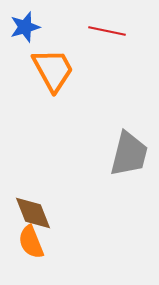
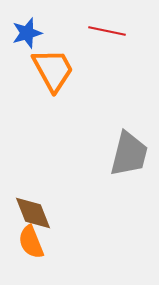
blue star: moved 2 px right, 6 px down
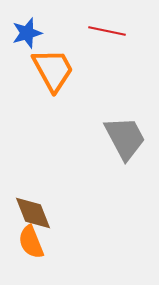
gray trapezoid: moved 4 px left, 16 px up; rotated 42 degrees counterclockwise
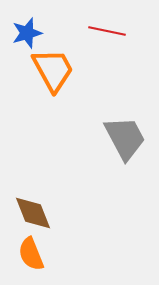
orange semicircle: moved 12 px down
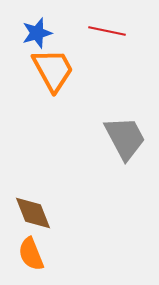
blue star: moved 10 px right
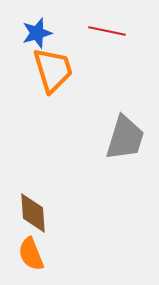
orange trapezoid: rotated 12 degrees clockwise
gray trapezoid: rotated 45 degrees clockwise
brown diamond: rotated 18 degrees clockwise
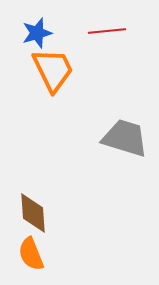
red line: rotated 18 degrees counterclockwise
orange trapezoid: rotated 9 degrees counterclockwise
gray trapezoid: rotated 90 degrees counterclockwise
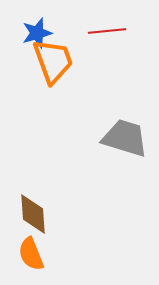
orange trapezoid: moved 9 px up; rotated 6 degrees clockwise
brown diamond: moved 1 px down
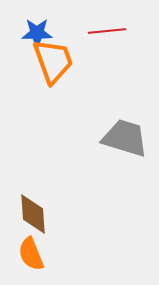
blue star: rotated 16 degrees clockwise
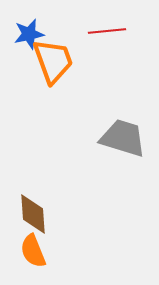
blue star: moved 8 px left, 1 px down; rotated 12 degrees counterclockwise
gray trapezoid: moved 2 px left
orange semicircle: moved 2 px right, 3 px up
